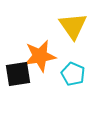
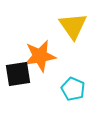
cyan pentagon: moved 15 px down
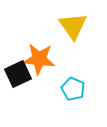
orange star: moved 1 px left, 3 px down; rotated 16 degrees clockwise
black square: rotated 16 degrees counterclockwise
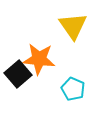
black square: rotated 16 degrees counterclockwise
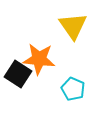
black square: rotated 16 degrees counterclockwise
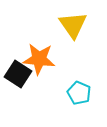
yellow triangle: moved 1 px up
cyan pentagon: moved 6 px right, 4 px down
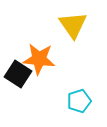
cyan pentagon: moved 8 px down; rotated 30 degrees clockwise
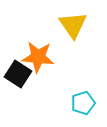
orange star: moved 1 px left, 2 px up
cyan pentagon: moved 4 px right, 2 px down
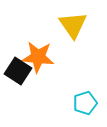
black square: moved 3 px up
cyan pentagon: moved 2 px right
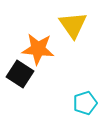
orange star: moved 8 px up
black square: moved 2 px right, 3 px down
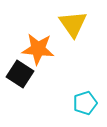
yellow triangle: moved 1 px up
